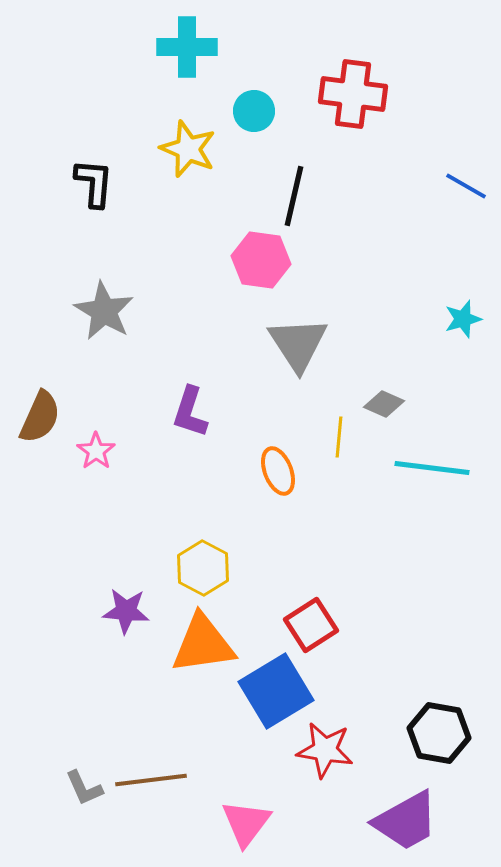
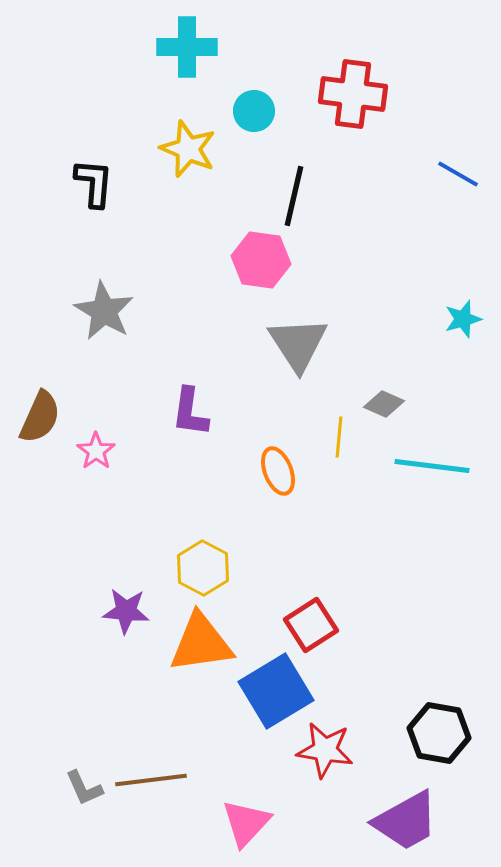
blue line: moved 8 px left, 12 px up
purple L-shape: rotated 10 degrees counterclockwise
cyan line: moved 2 px up
orange triangle: moved 2 px left, 1 px up
pink triangle: rotated 6 degrees clockwise
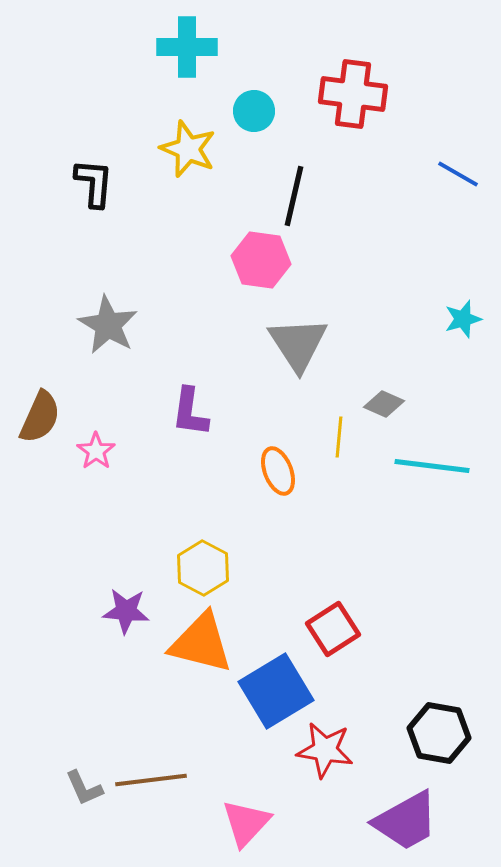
gray star: moved 4 px right, 14 px down
red square: moved 22 px right, 4 px down
orange triangle: rotated 22 degrees clockwise
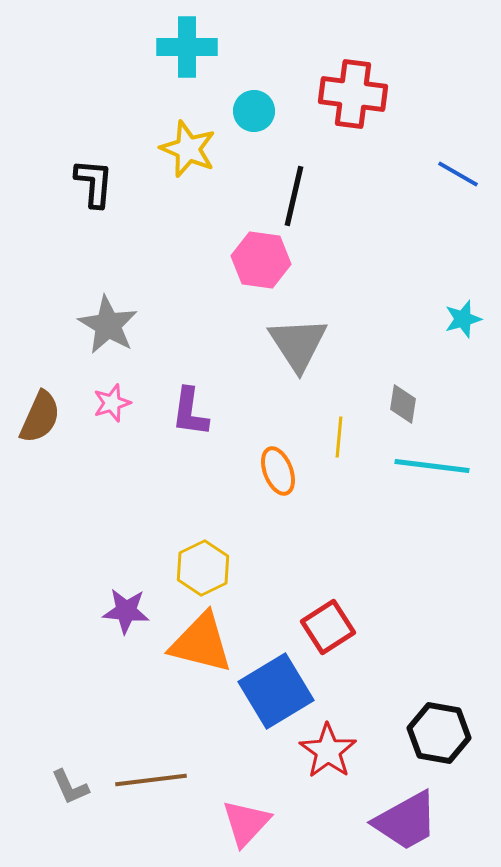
gray diamond: moved 19 px right; rotated 75 degrees clockwise
pink star: moved 16 px right, 48 px up; rotated 18 degrees clockwise
yellow hexagon: rotated 6 degrees clockwise
red square: moved 5 px left, 2 px up
red star: moved 3 px right, 1 px down; rotated 26 degrees clockwise
gray L-shape: moved 14 px left, 1 px up
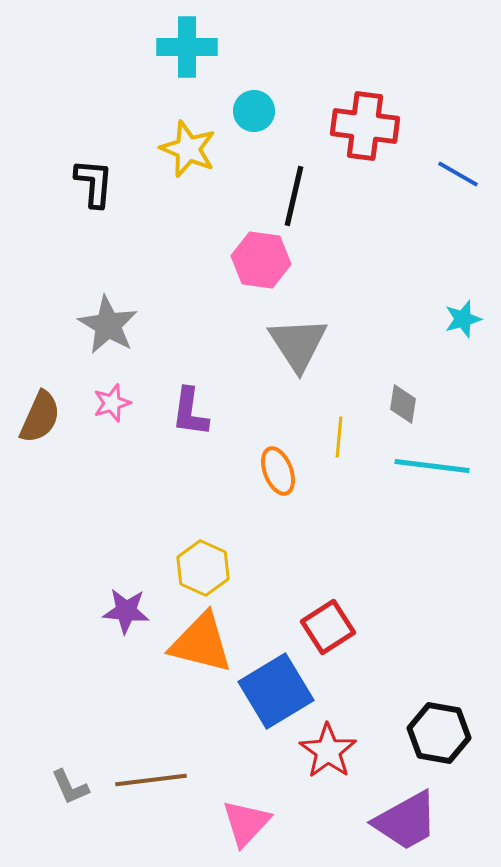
red cross: moved 12 px right, 32 px down
yellow hexagon: rotated 10 degrees counterclockwise
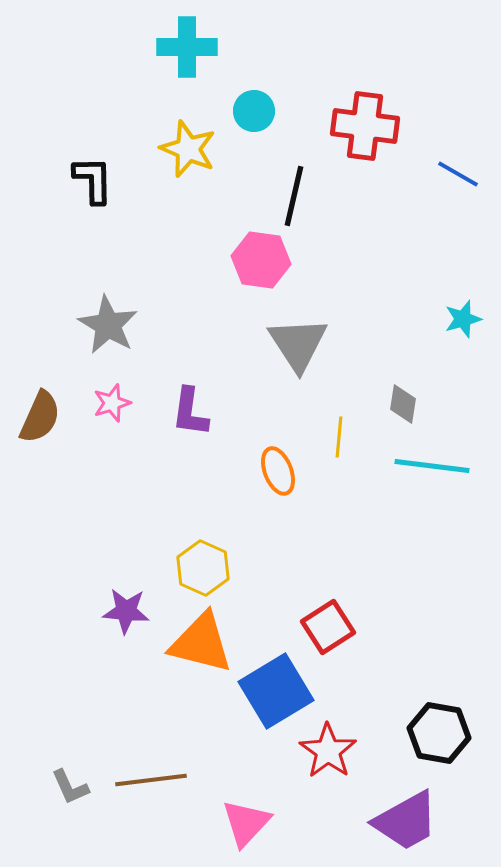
black L-shape: moved 1 px left, 3 px up; rotated 6 degrees counterclockwise
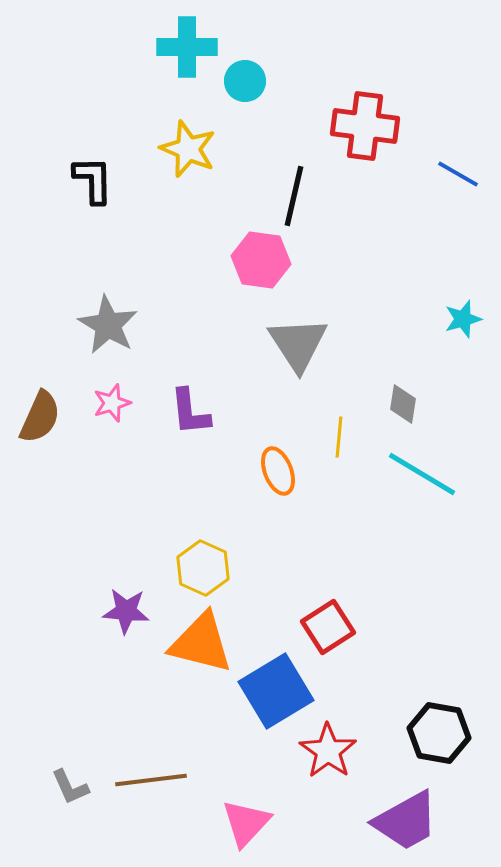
cyan circle: moved 9 px left, 30 px up
purple L-shape: rotated 14 degrees counterclockwise
cyan line: moved 10 px left, 8 px down; rotated 24 degrees clockwise
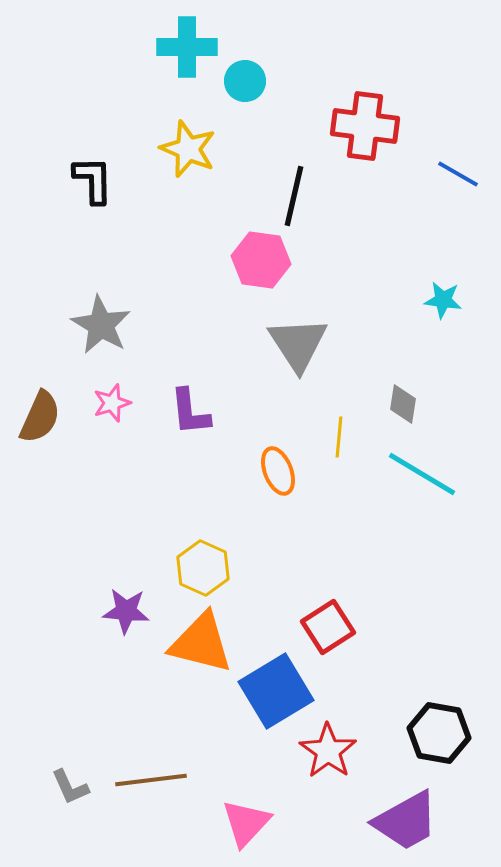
cyan star: moved 20 px left, 19 px up; rotated 24 degrees clockwise
gray star: moved 7 px left
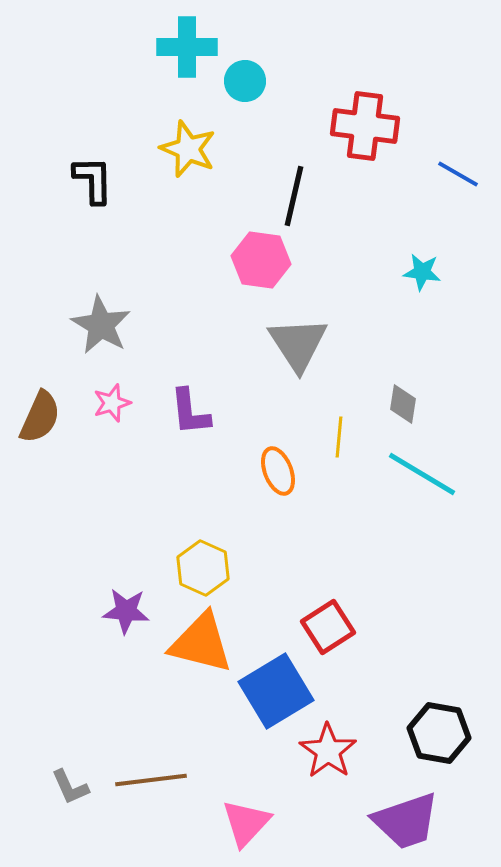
cyan star: moved 21 px left, 28 px up
purple trapezoid: rotated 10 degrees clockwise
